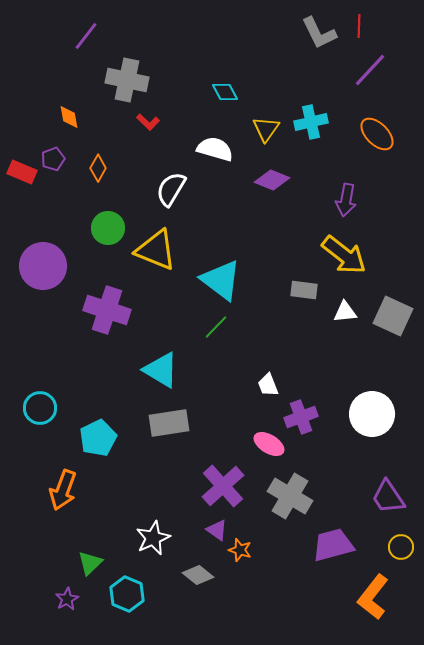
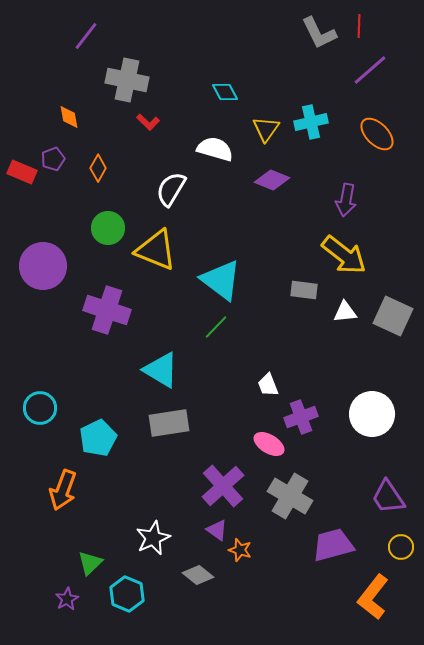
purple line at (370, 70): rotated 6 degrees clockwise
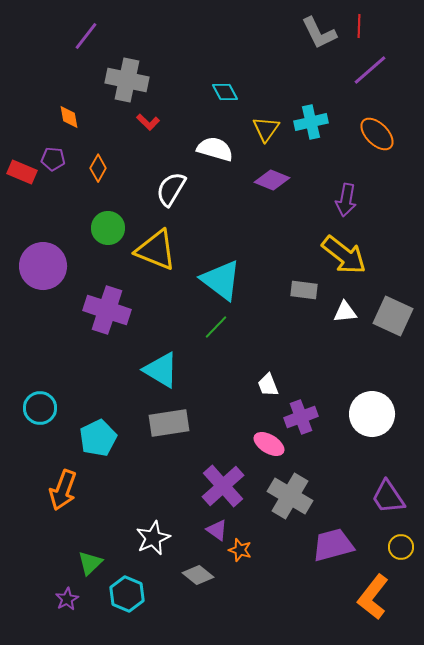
purple pentagon at (53, 159): rotated 25 degrees clockwise
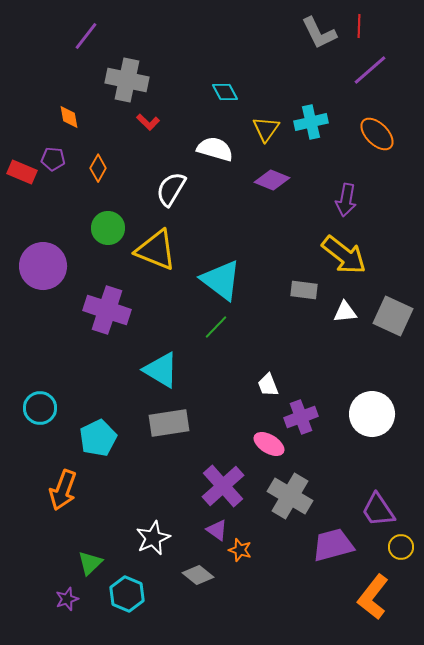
purple trapezoid at (388, 497): moved 10 px left, 13 px down
purple star at (67, 599): rotated 10 degrees clockwise
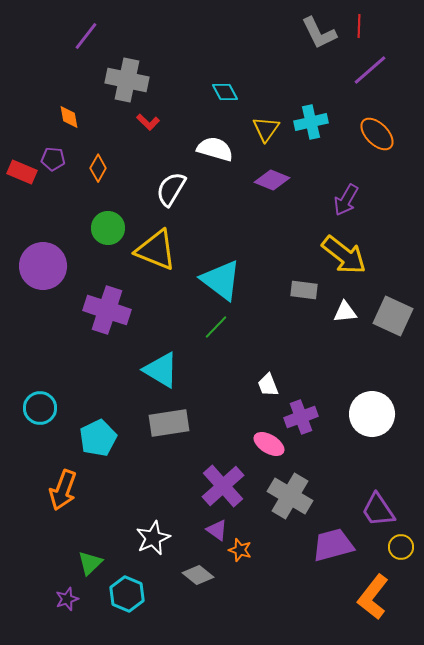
purple arrow at (346, 200): rotated 20 degrees clockwise
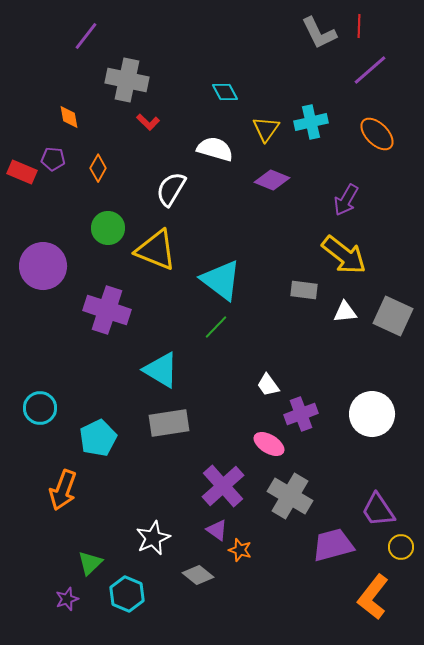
white trapezoid at (268, 385): rotated 15 degrees counterclockwise
purple cross at (301, 417): moved 3 px up
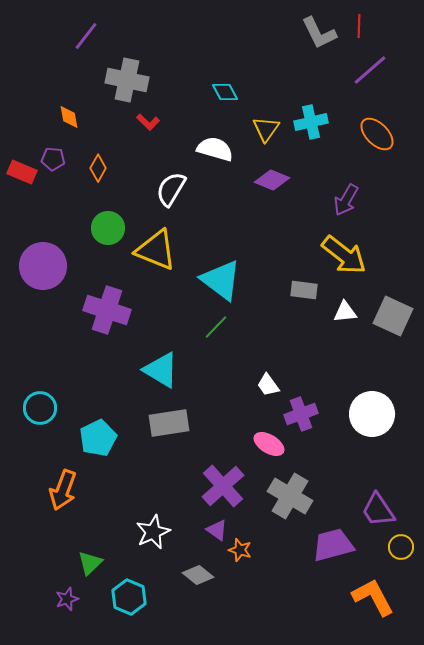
white star at (153, 538): moved 6 px up
cyan hexagon at (127, 594): moved 2 px right, 3 px down
orange L-shape at (373, 597): rotated 114 degrees clockwise
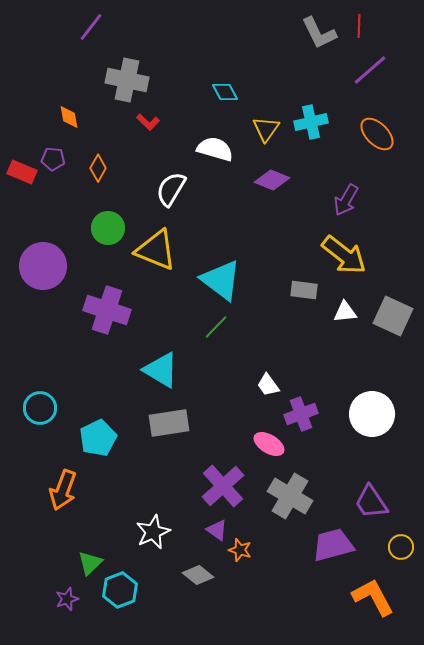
purple line at (86, 36): moved 5 px right, 9 px up
purple trapezoid at (378, 510): moved 7 px left, 8 px up
cyan hexagon at (129, 597): moved 9 px left, 7 px up; rotated 16 degrees clockwise
